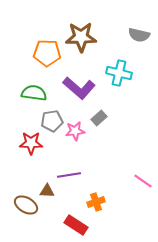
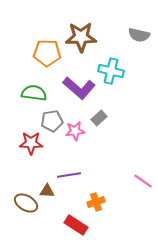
cyan cross: moved 8 px left, 2 px up
brown ellipse: moved 2 px up
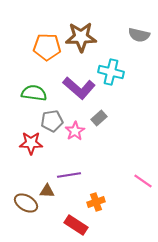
orange pentagon: moved 6 px up
cyan cross: moved 1 px down
pink star: rotated 24 degrees counterclockwise
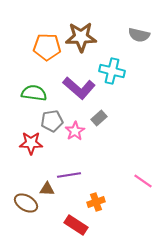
cyan cross: moved 1 px right, 1 px up
brown triangle: moved 2 px up
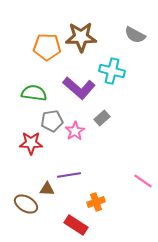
gray semicircle: moved 4 px left; rotated 15 degrees clockwise
gray rectangle: moved 3 px right
brown ellipse: moved 1 px down
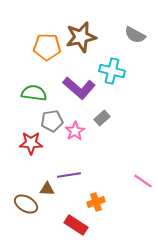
brown star: rotated 12 degrees counterclockwise
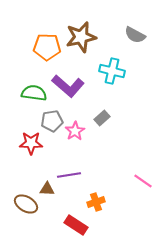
purple L-shape: moved 11 px left, 2 px up
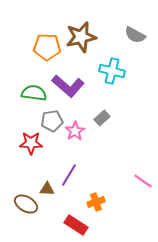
purple line: rotated 50 degrees counterclockwise
